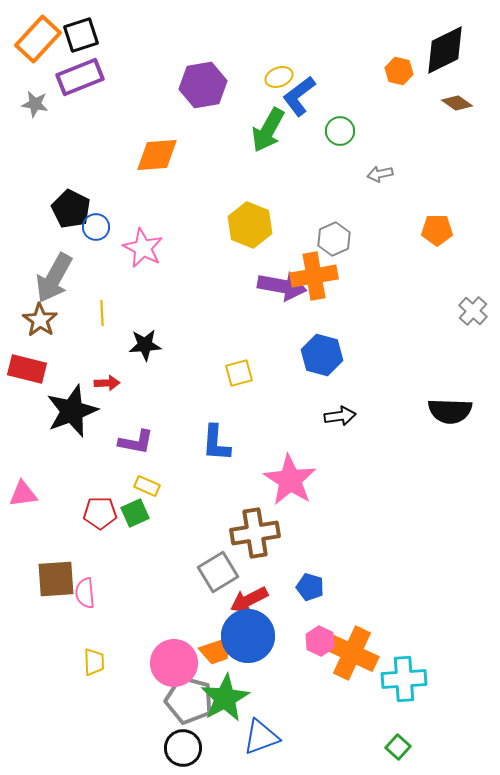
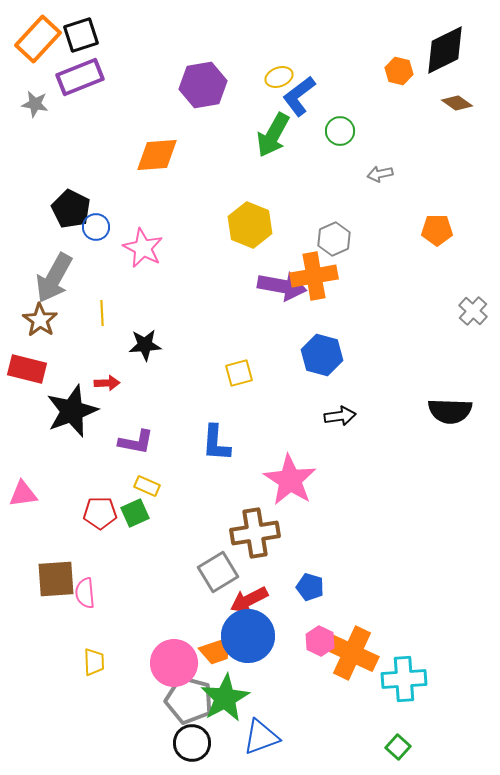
green arrow at (268, 130): moved 5 px right, 5 px down
black circle at (183, 748): moved 9 px right, 5 px up
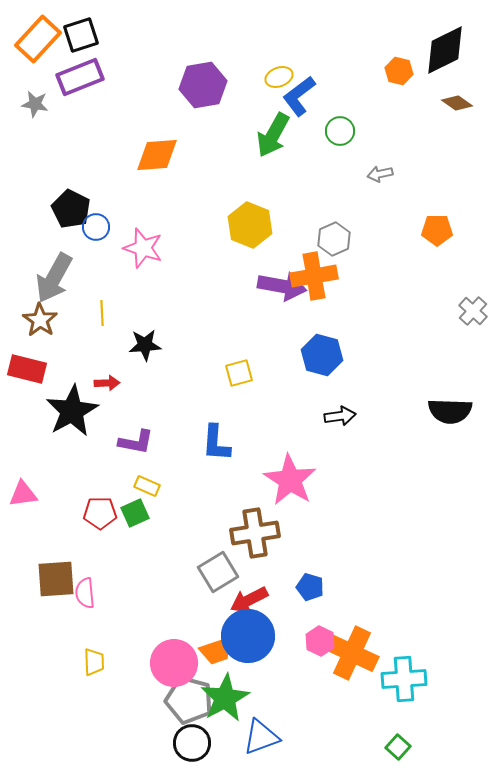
pink star at (143, 248): rotated 9 degrees counterclockwise
black star at (72, 411): rotated 8 degrees counterclockwise
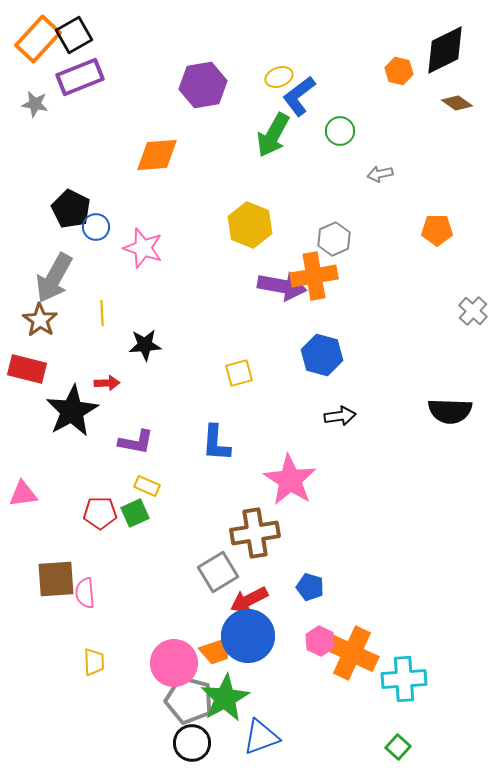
black square at (81, 35): moved 7 px left; rotated 12 degrees counterclockwise
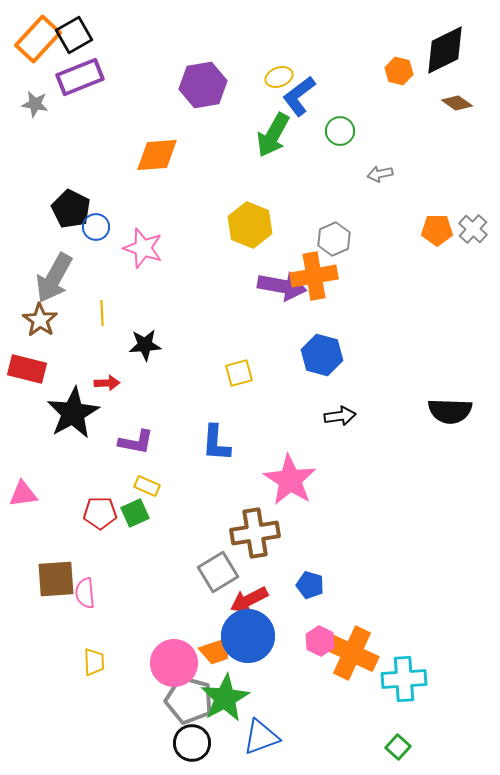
gray cross at (473, 311): moved 82 px up
black star at (72, 411): moved 1 px right, 2 px down
blue pentagon at (310, 587): moved 2 px up
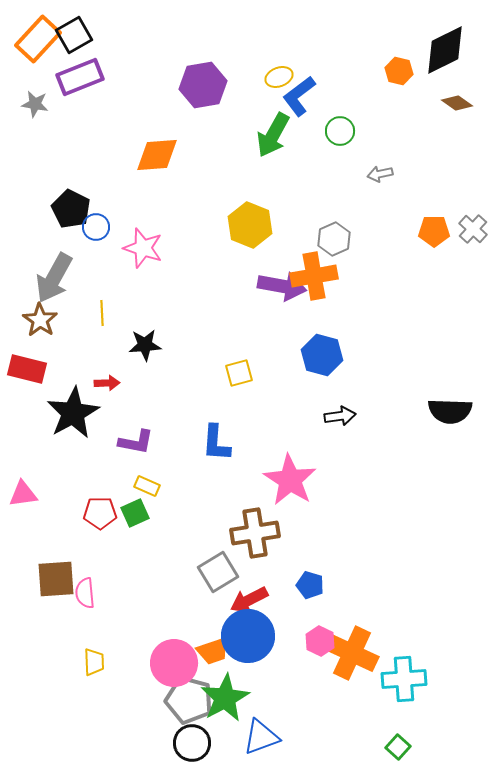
orange pentagon at (437, 230): moved 3 px left, 1 px down
orange trapezoid at (216, 651): moved 3 px left
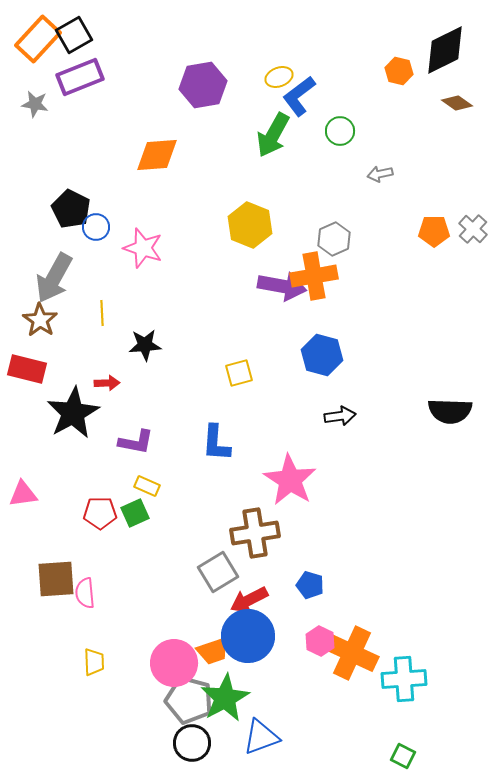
green square at (398, 747): moved 5 px right, 9 px down; rotated 15 degrees counterclockwise
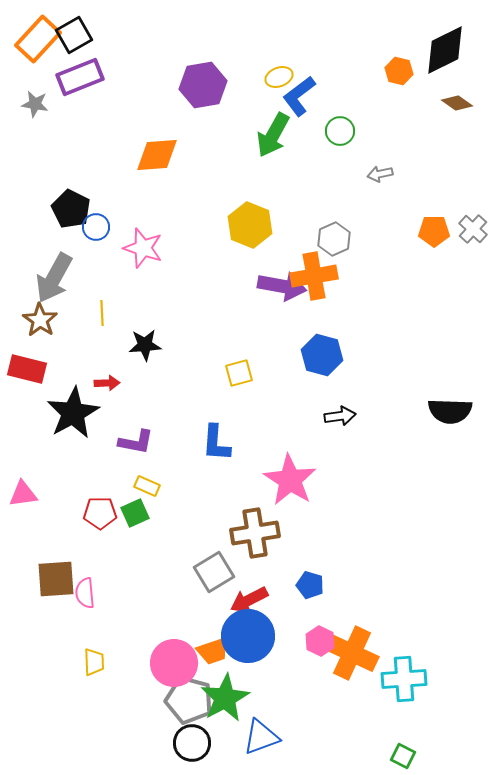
gray square at (218, 572): moved 4 px left
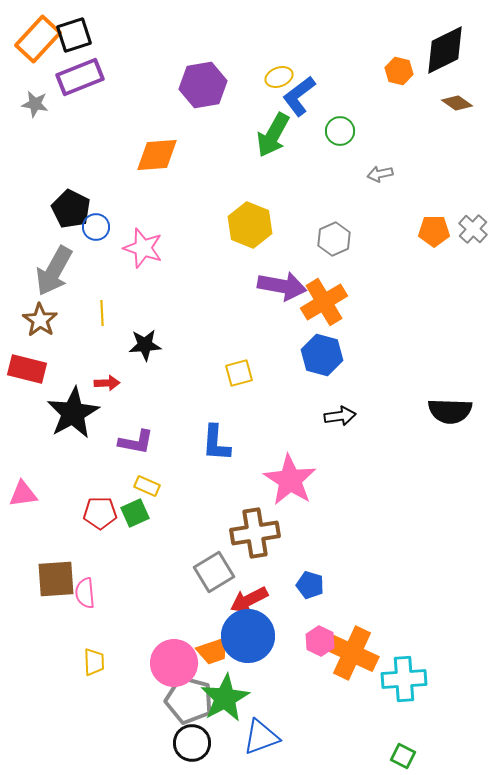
black square at (74, 35): rotated 12 degrees clockwise
orange cross at (314, 276): moved 10 px right, 26 px down; rotated 21 degrees counterclockwise
gray arrow at (54, 278): moved 7 px up
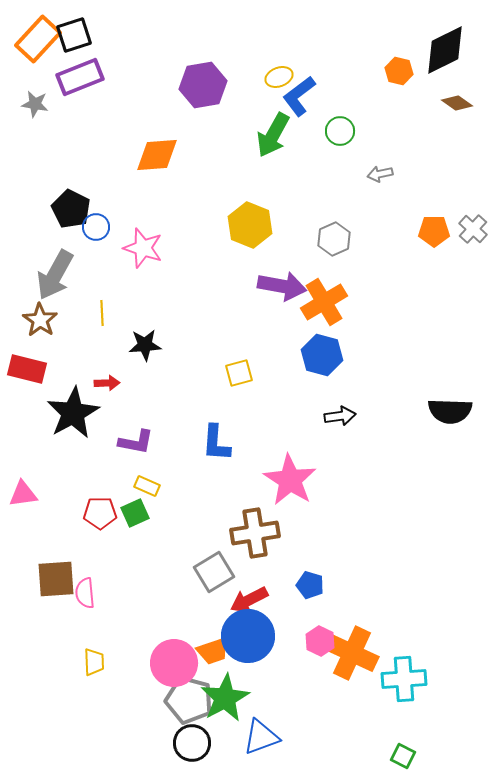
gray arrow at (54, 271): moved 1 px right, 4 px down
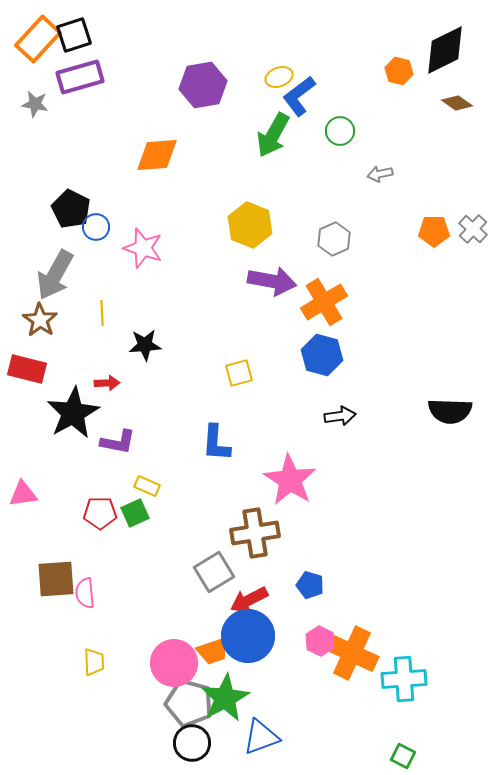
purple rectangle at (80, 77): rotated 6 degrees clockwise
purple arrow at (282, 286): moved 10 px left, 5 px up
purple L-shape at (136, 442): moved 18 px left
gray pentagon at (189, 700): moved 3 px down
